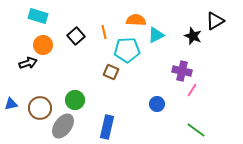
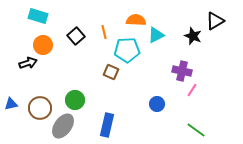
blue rectangle: moved 2 px up
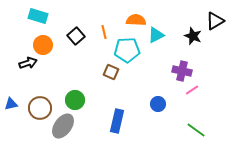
pink line: rotated 24 degrees clockwise
blue circle: moved 1 px right
blue rectangle: moved 10 px right, 4 px up
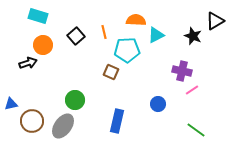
brown circle: moved 8 px left, 13 px down
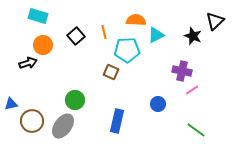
black triangle: rotated 12 degrees counterclockwise
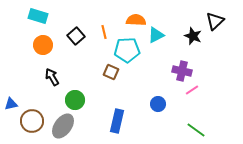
black arrow: moved 24 px right, 14 px down; rotated 102 degrees counterclockwise
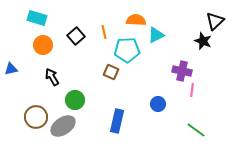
cyan rectangle: moved 1 px left, 2 px down
black star: moved 10 px right, 5 px down
pink line: rotated 48 degrees counterclockwise
blue triangle: moved 35 px up
brown circle: moved 4 px right, 4 px up
gray ellipse: rotated 20 degrees clockwise
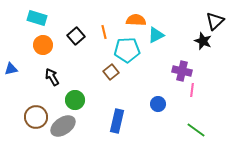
brown square: rotated 28 degrees clockwise
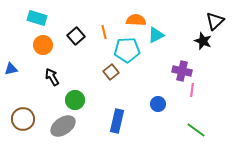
brown circle: moved 13 px left, 2 px down
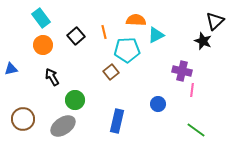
cyan rectangle: moved 4 px right; rotated 36 degrees clockwise
